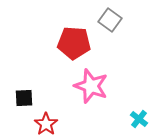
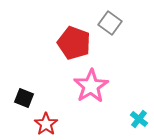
gray square: moved 3 px down
red pentagon: rotated 16 degrees clockwise
pink star: rotated 20 degrees clockwise
black square: rotated 24 degrees clockwise
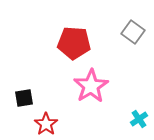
gray square: moved 23 px right, 9 px down
red pentagon: rotated 16 degrees counterclockwise
black square: rotated 30 degrees counterclockwise
cyan cross: rotated 18 degrees clockwise
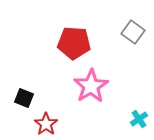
black square: rotated 30 degrees clockwise
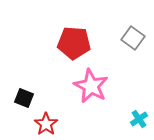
gray square: moved 6 px down
pink star: rotated 12 degrees counterclockwise
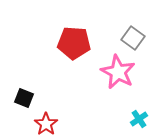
pink star: moved 27 px right, 14 px up
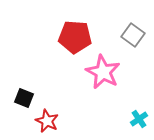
gray square: moved 3 px up
red pentagon: moved 1 px right, 6 px up
pink star: moved 15 px left
red star: moved 1 px right, 3 px up; rotated 10 degrees counterclockwise
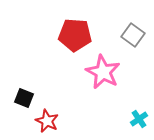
red pentagon: moved 2 px up
